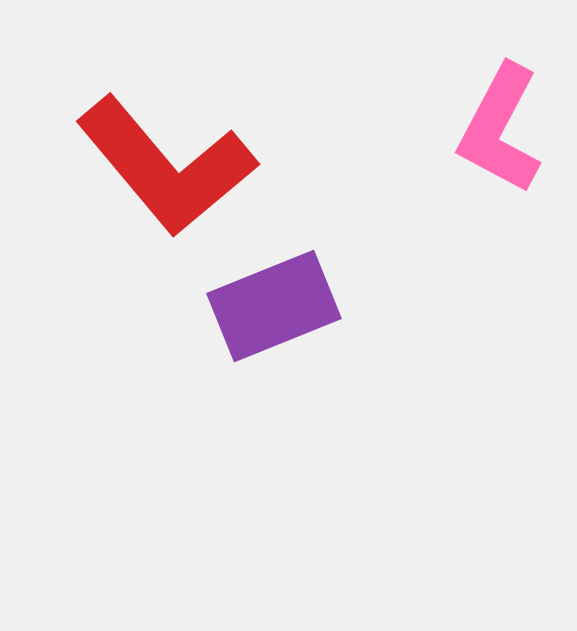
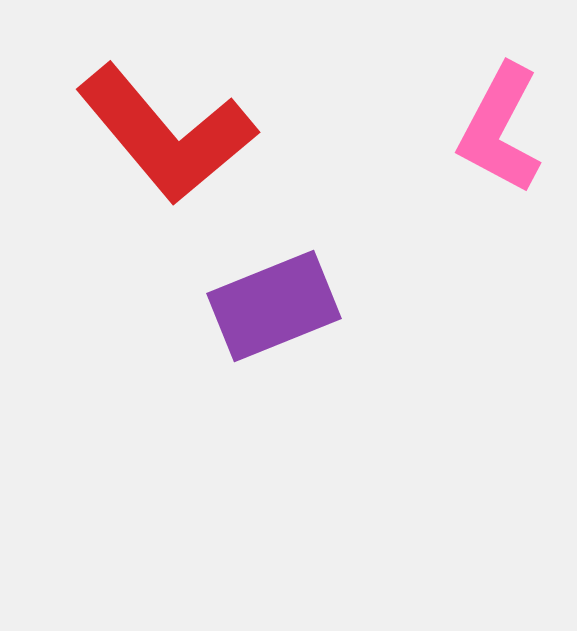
red L-shape: moved 32 px up
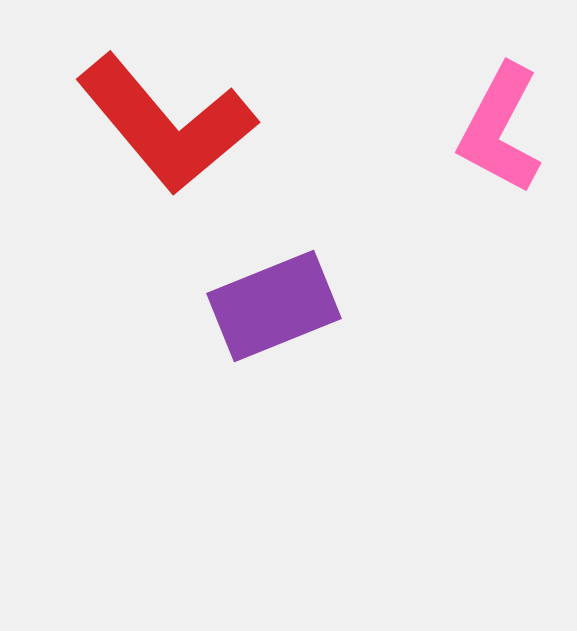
red L-shape: moved 10 px up
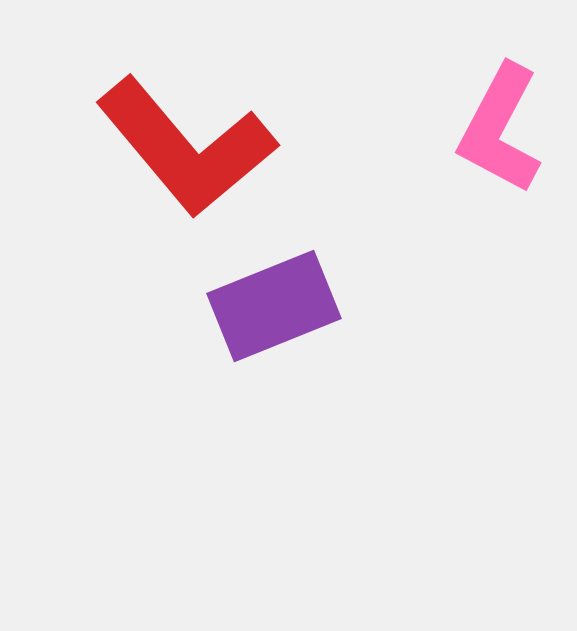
red L-shape: moved 20 px right, 23 px down
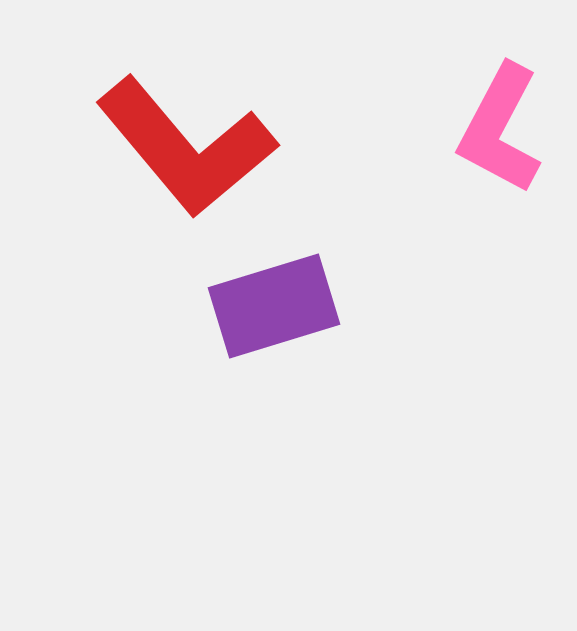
purple rectangle: rotated 5 degrees clockwise
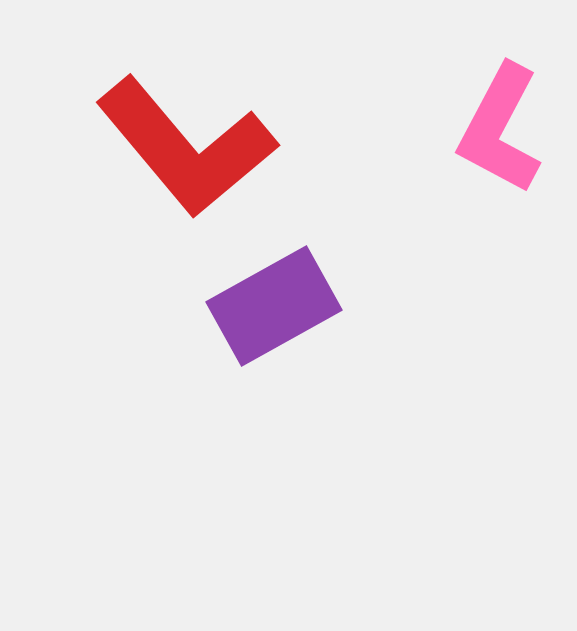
purple rectangle: rotated 12 degrees counterclockwise
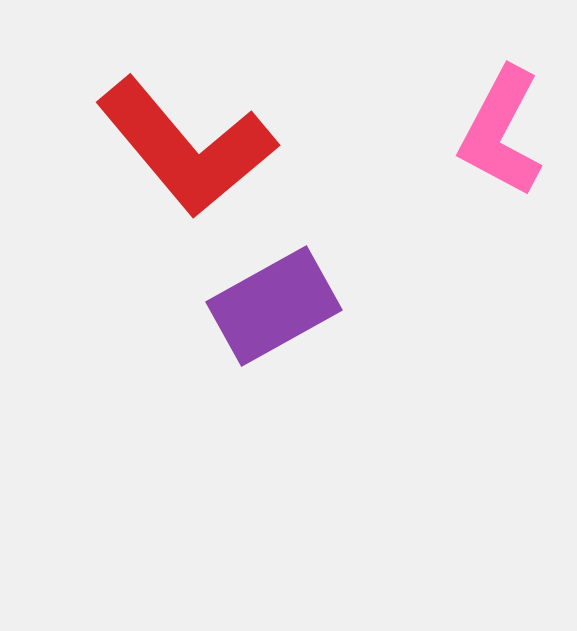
pink L-shape: moved 1 px right, 3 px down
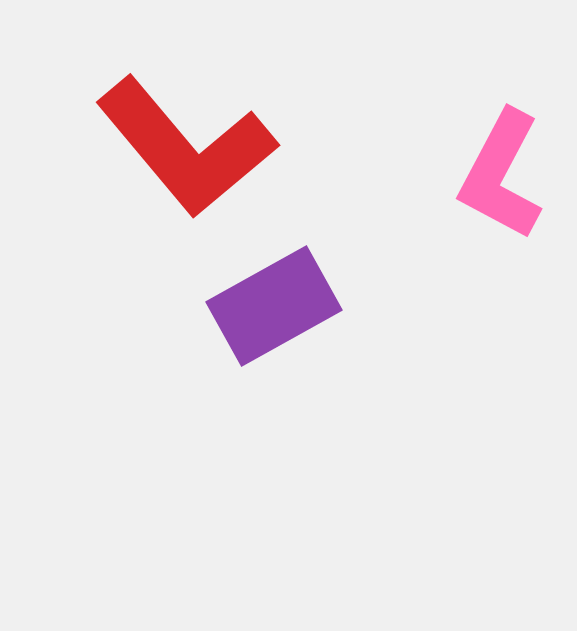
pink L-shape: moved 43 px down
